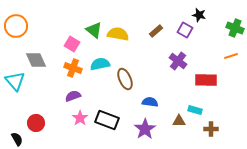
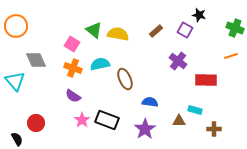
purple semicircle: rotated 126 degrees counterclockwise
pink star: moved 2 px right, 2 px down
brown cross: moved 3 px right
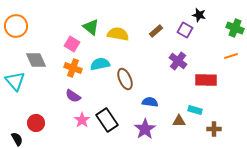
green triangle: moved 3 px left, 3 px up
black rectangle: rotated 35 degrees clockwise
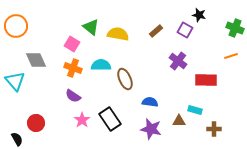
cyan semicircle: moved 1 px right, 1 px down; rotated 12 degrees clockwise
black rectangle: moved 3 px right, 1 px up
purple star: moved 6 px right; rotated 25 degrees counterclockwise
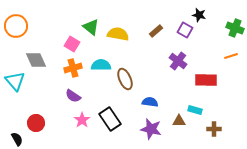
orange cross: rotated 36 degrees counterclockwise
